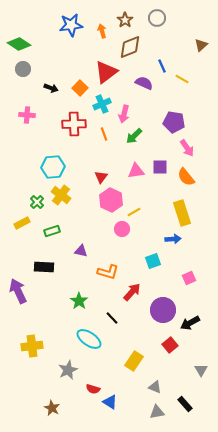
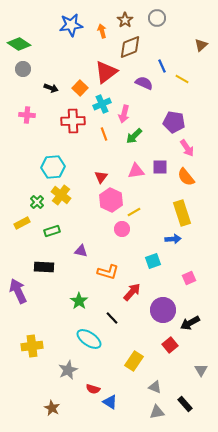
red cross at (74, 124): moved 1 px left, 3 px up
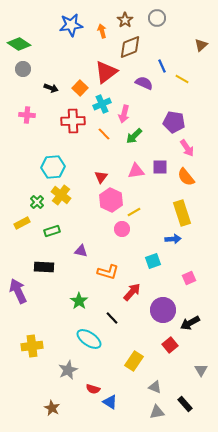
orange line at (104, 134): rotated 24 degrees counterclockwise
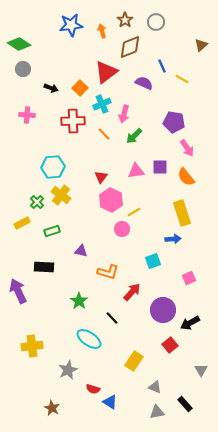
gray circle at (157, 18): moved 1 px left, 4 px down
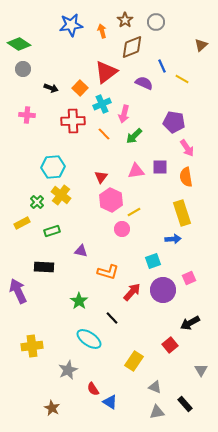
brown diamond at (130, 47): moved 2 px right
orange semicircle at (186, 177): rotated 30 degrees clockwise
purple circle at (163, 310): moved 20 px up
red semicircle at (93, 389): rotated 40 degrees clockwise
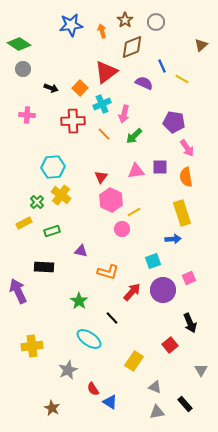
yellow rectangle at (22, 223): moved 2 px right
black arrow at (190, 323): rotated 84 degrees counterclockwise
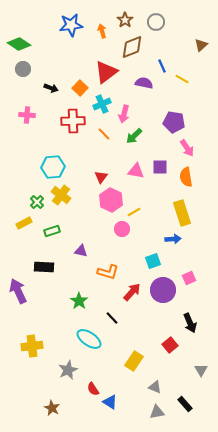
purple semicircle at (144, 83): rotated 12 degrees counterclockwise
pink triangle at (136, 171): rotated 18 degrees clockwise
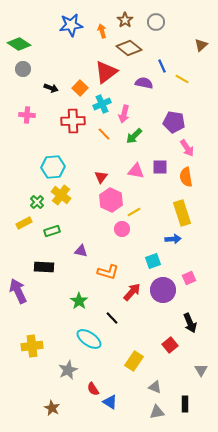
brown diamond at (132, 47): moved 3 px left, 1 px down; rotated 60 degrees clockwise
black rectangle at (185, 404): rotated 42 degrees clockwise
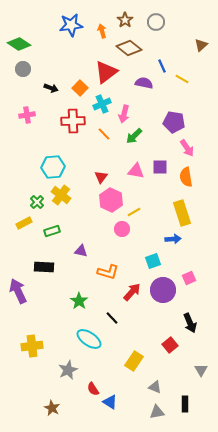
pink cross at (27, 115): rotated 14 degrees counterclockwise
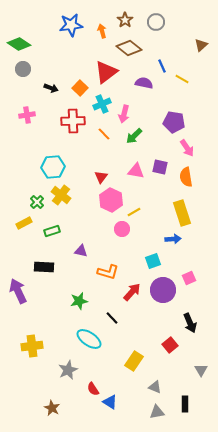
purple square at (160, 167): rotated 14 degrees clockwise
green star at (79, 301): rotated 24 degrees clockwise
